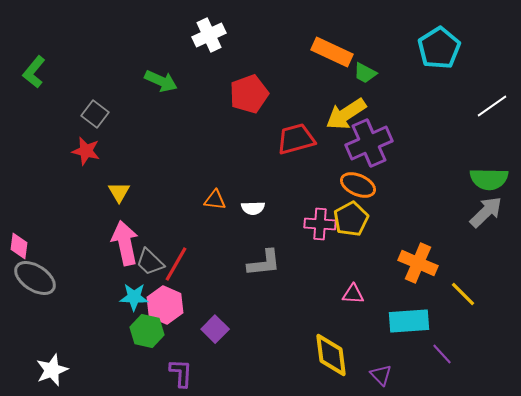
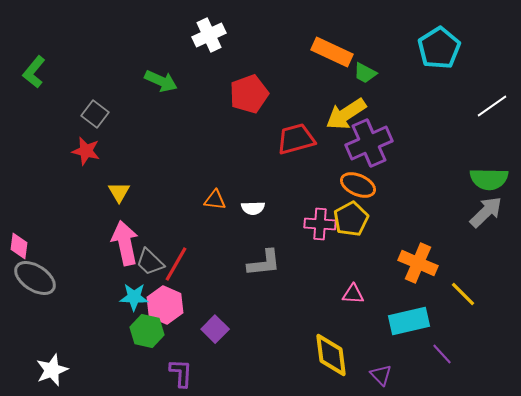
cyan rectangle: rotated 9 degrees counterclockwise
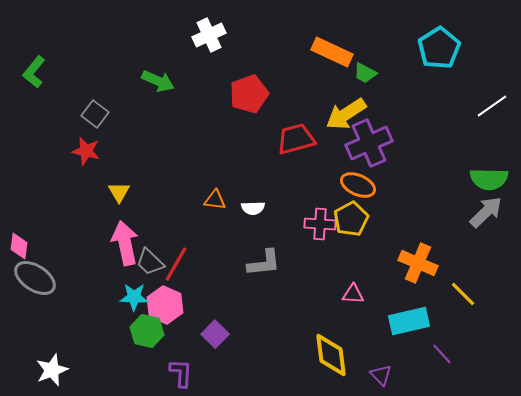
green arrow: moved 3 px left
purple square: moved 5 px down
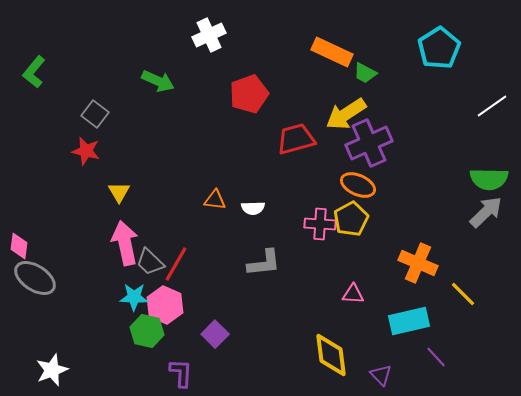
purple line: moved 6 px left, 3 px down
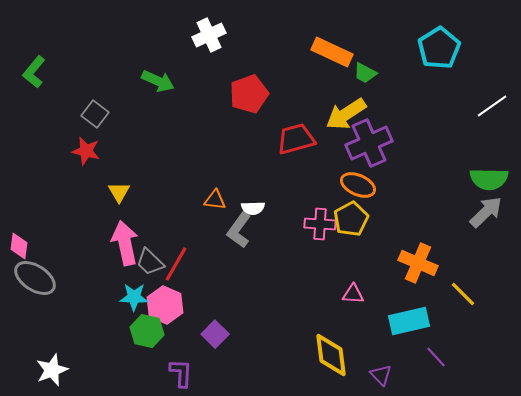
gray L-shape: moved 25 px left, 33 px up; rotated 132 degrees clockwise
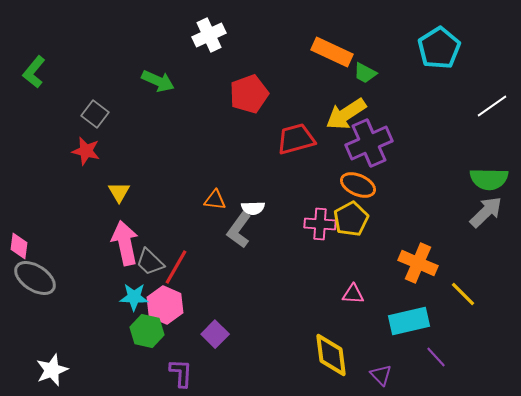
red line: moved 3 px down
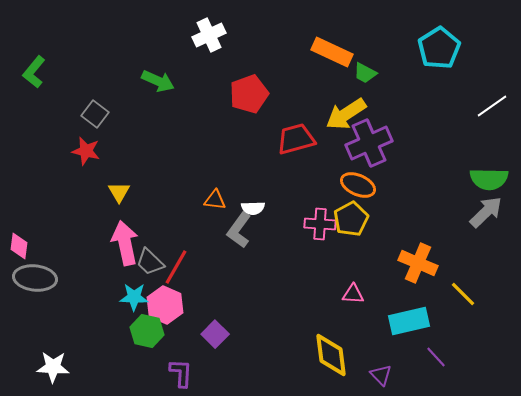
gray ellipse: rotated 27 degrees counterclockwise
white star: moved 1 px right, 3 px up; rotated 24 degrees clockwise
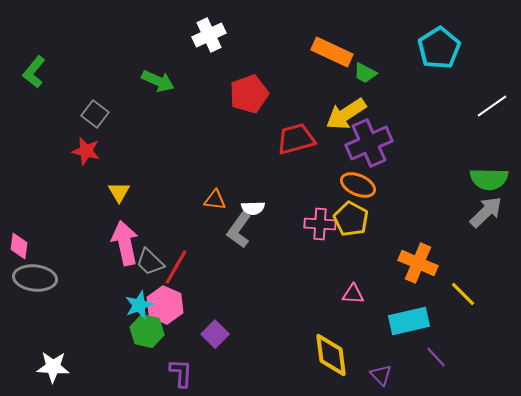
yellow pentagon: rotated 16 degrees counterclockwise
cyan star: moved 5 px right, 8 px down; rotated 24 degrees counterclockwise
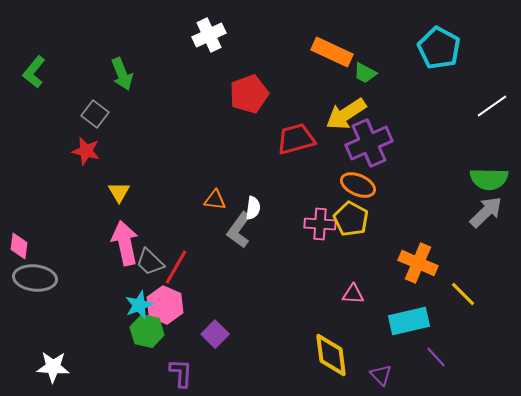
cyan pentagon: rotated 12 degrees counterclockwise
green arrow: moved 36 px left, 7 px up; rotated 44 degrees clockwise
white semicircle: rotated 80 degrees counterclockwise
